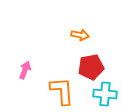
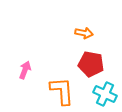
orange arrow: moved 4 px right, 2 px up
red pentagon: moved 3 px up; rotated 20 degrees clockwise
cyan cross: rotated 20 degrees clockwise
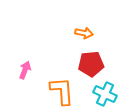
red pentagon: rotated 15 degrees counterclockwise
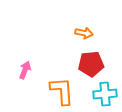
cyan cross: rotated 30 degrees counterclockwise
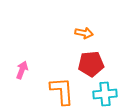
pink arrow: moved 3 px left
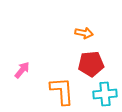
pink arrow: rotated 18 degrees clockwise
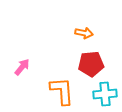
pink arrow: moved 3 px up
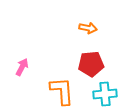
orange arrow: moved 4 px right, 5 px up
pink arrow: rotated 12 degrees counterclockwise
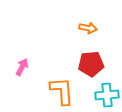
cyan cross: moved 2 px right, 1 px down
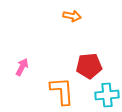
orange arrow: moved 16 px left, 12 px up
red pentagon: moved 2 px left, 2 px down
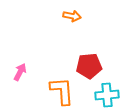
pink arrow: moved 2 px left, 5 px down
